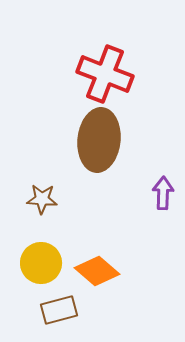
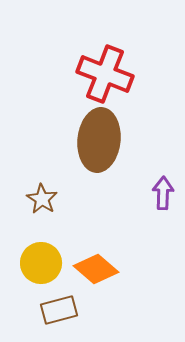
brown star: rotated 28 degrees clockwise
orange diamond: moved 1 px left, 2 px up
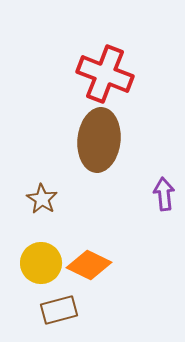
purple arrow: moved 1 px right, 1 px down; rotated 8 degrees counterclockwise
orange diamond: moved 7 px left, 4 px up; rotated 15 degrees counterclockwise
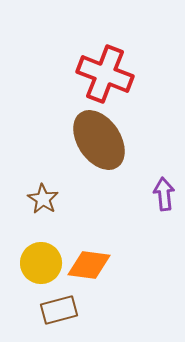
brown ellipse: rotated 40 degrees counterclockwise
brown star: moved 1 px right
orange diamond: rotated 18 degrees counterclockwise
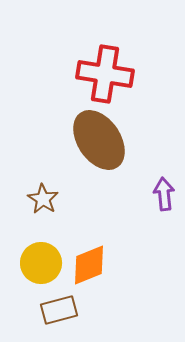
red cross: rotated 12 degrees counterclockwise
orange diamond: rotated 30 degrees counterclockwise
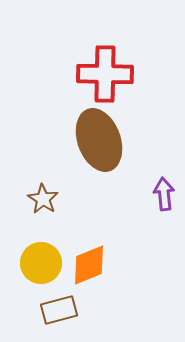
red cross: rotated 8 degrees counterclockwise
brown ellipse: rotated 14 degrees clockwise
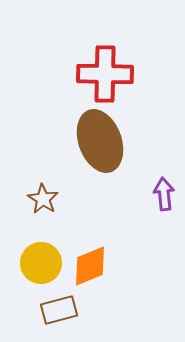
brown ellipse: moved 1 px right, 1 px down
orange diamond: moved 1 px right, 1 px down
